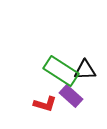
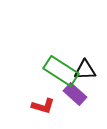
purple rectangle: moved 4 px right, 2 px up
red L-shape: moved 2 px left, 2 px down
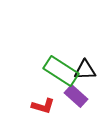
purple rectangle: moved 1 px right, 2 px down
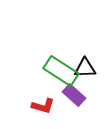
black triangle: moved 2 px up
purple rectangle: moved 2 px left, 1 px up
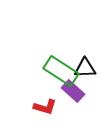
purple rectangle: moved 1 px left, 4 px up
red L-shape: moved 2 px right, 1 px down
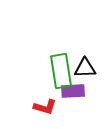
green rectangle: rotated 48 degrees clockwise
purple rectangle: rotated 45 degrees counterclockwise
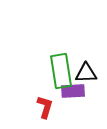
black triangle: moved 1 px right, 5 px down
red L-shape: rotated 90 degrees counterclockwise
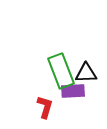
green rectangle: rotated 12 degrees counterclockwise
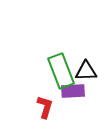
black triangle: moved 2 px up
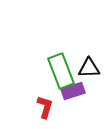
black triangle: moved 3 px right, 3 px up
purple rectangle: rotated 15 degrees counterclockwise
